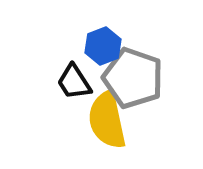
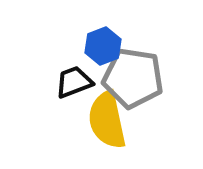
gray pentagon: rotated 10 degrees counterclockwise
black trapezoid: rotated 102 degrees clockwise
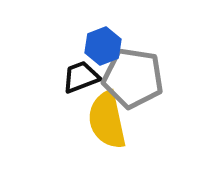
black trapezoid: moved 7 px right, 5 px up
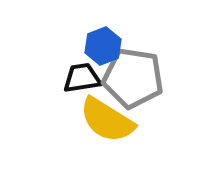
black trapezoid: moved 1 px right, 1 px down; rotated 12 degrees clockwise
yellow semicircle: rotated 46 degrees counterclockwise
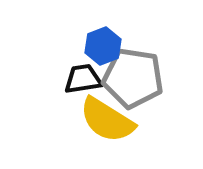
black trapezoid: moved 1 px right, 1 px down
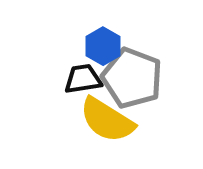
blue hexagon: rotated 9 degrees counterclockwise
gray pentagon: moved 1 px left; rotated 12 degrees clockwise
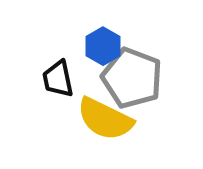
black trapezoid: moved 25 px left; rotated 93 degrees counterclockwise
yellow semicircle: moved 2 px left, 1 px up; rotated 6 degrees counterclockwise
